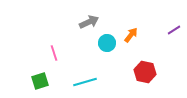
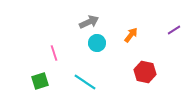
cyan circle: moved 10 px left
cyan line: rotated 50 degrees clockwise
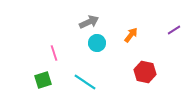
green square: moved 3 px right, 1 px up
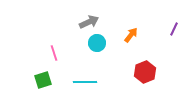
purple line: moved 1 px up; rotated 32 degrees counterclockwise
red hexagon: rotated 25 degrees clockwise
cyan line: rotated 35 degrees counterclockwise
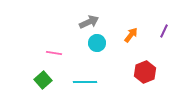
purple line: moved 10 px left, 2 px down
pink line: rotated 63 degrees counterclockwise
green square: rotated 24 degrees counterclockwise
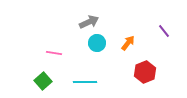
purple line: rotated 64 degrees counterclockwise
orange arrow: moved 3 px left, 8 px down
green square: moved 1 px down
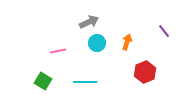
orange arrow: moved 1 px left, 1 px up; rotated 21 degrees counterclockwise
pink line: moved 4 px right, 2 px up; rotated 21 degrees counterclockwise
green square: rotated 18 degrees counterclockwise
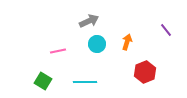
gray arrow: moved 1 px up
purple line: moved 2 px right, 1 px up
cyan circle: moved 1 px down
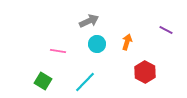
purple line: rotated 24 degrees counterclockwise
pink line: rotated 21 degrees clockwise
red hexagon: rotated 10 degrees counterclockwise
cyan line: rotated 45 degrees counterclockwise
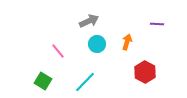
purple line: moved 9 px left, 6 px up; rotated 24 degrees counterclockwise
pink line: rotated 42 degrees clockwise
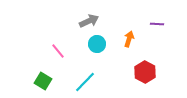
orange arrow: moved 2 px right, 3 px up
